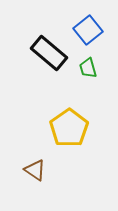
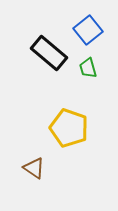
yellow pentagon: rotated 18 degrees counterclockwise
brown triangle: moved 1 px left, 2 px up
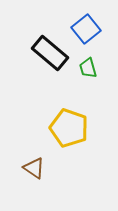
blue square: moved 2 px left, 1 px up
black rectangle: moved 1 px right
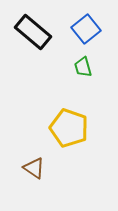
black rectangle: moved 17 px left, 21 px up
green trapezoid: moved 5 px left, 1 px up
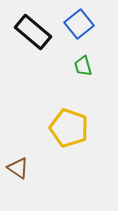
blue square: moved 7 px left, 5 px up
green trapezoid: moved 1 px up
brown triangle: moved 16 px left
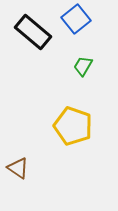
blue square: moved 3 px left, 5 px up
green trapezoid: rotated 45 degrees clockwise
yellow pentagon: moved 4 px right, 2 px up
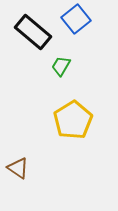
green trapezoid: moved 22 px left
yellow pentagon: moved 6 px up; rotated 21 degrees clockwise
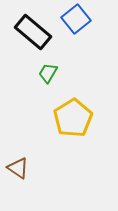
green trapezoid: moved 13 px left, 7 px down
yellow pentagon: moved 2 px up
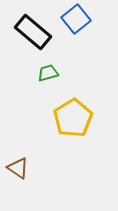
green trapezoid: rotated 45 degrees clockwise
